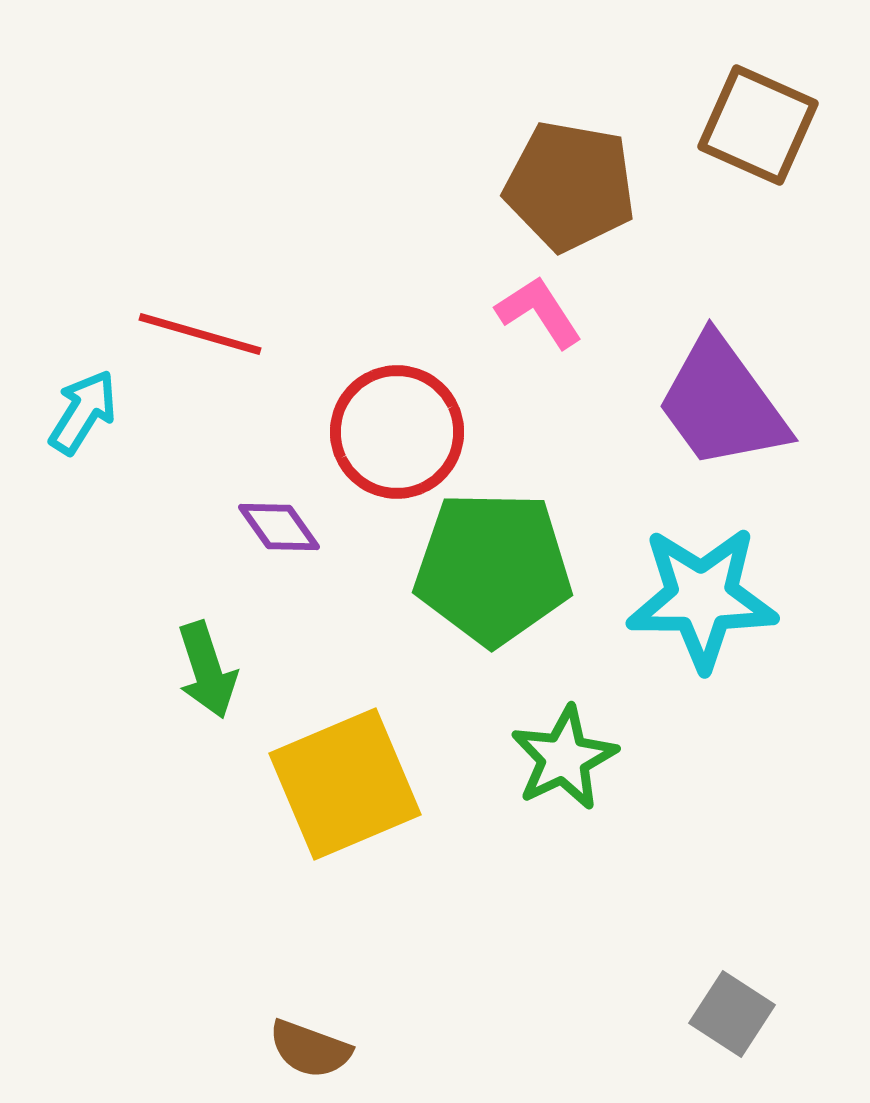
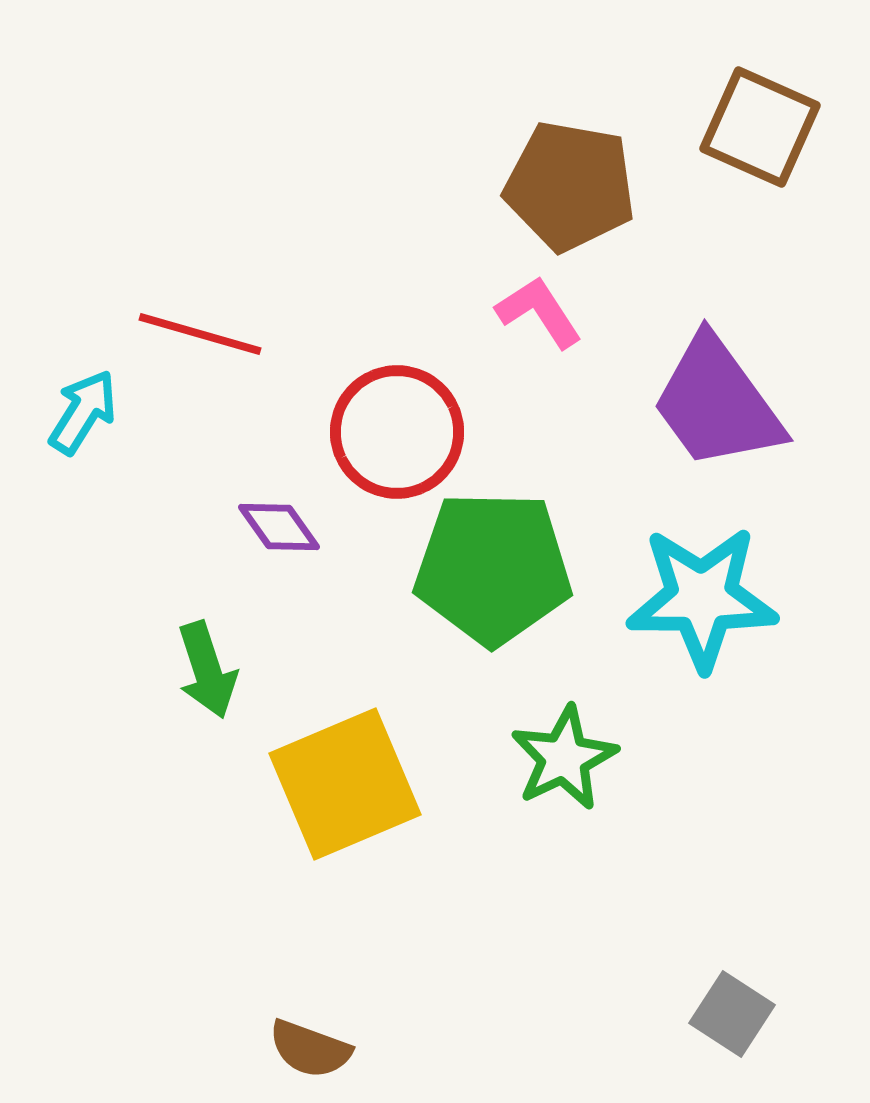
brown square: moved 2 px right, 2 px down
purple trapezoid: moved 5 px left
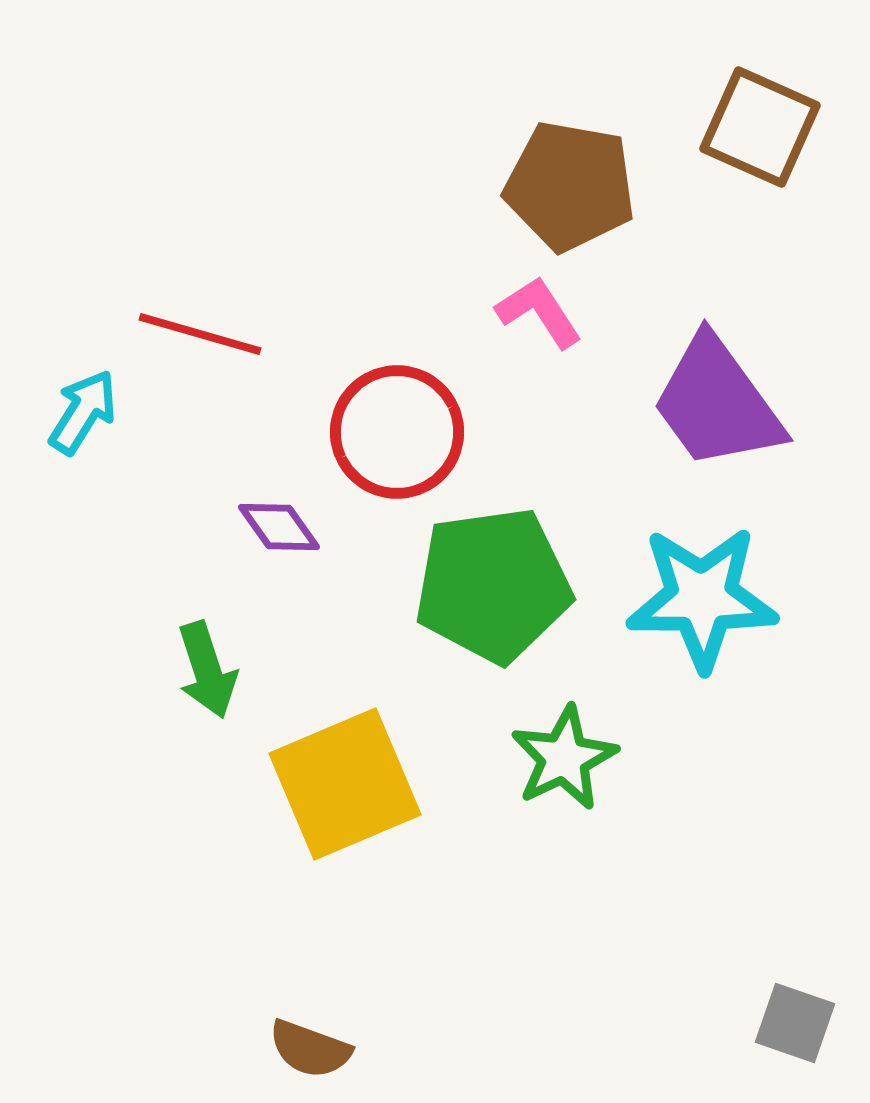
green pentagon: moved 17 px down; rotated 9 degrees counterclockwise
gray square: moved 63 px right, 9 px down; rotated 14 degrees counterclockwise
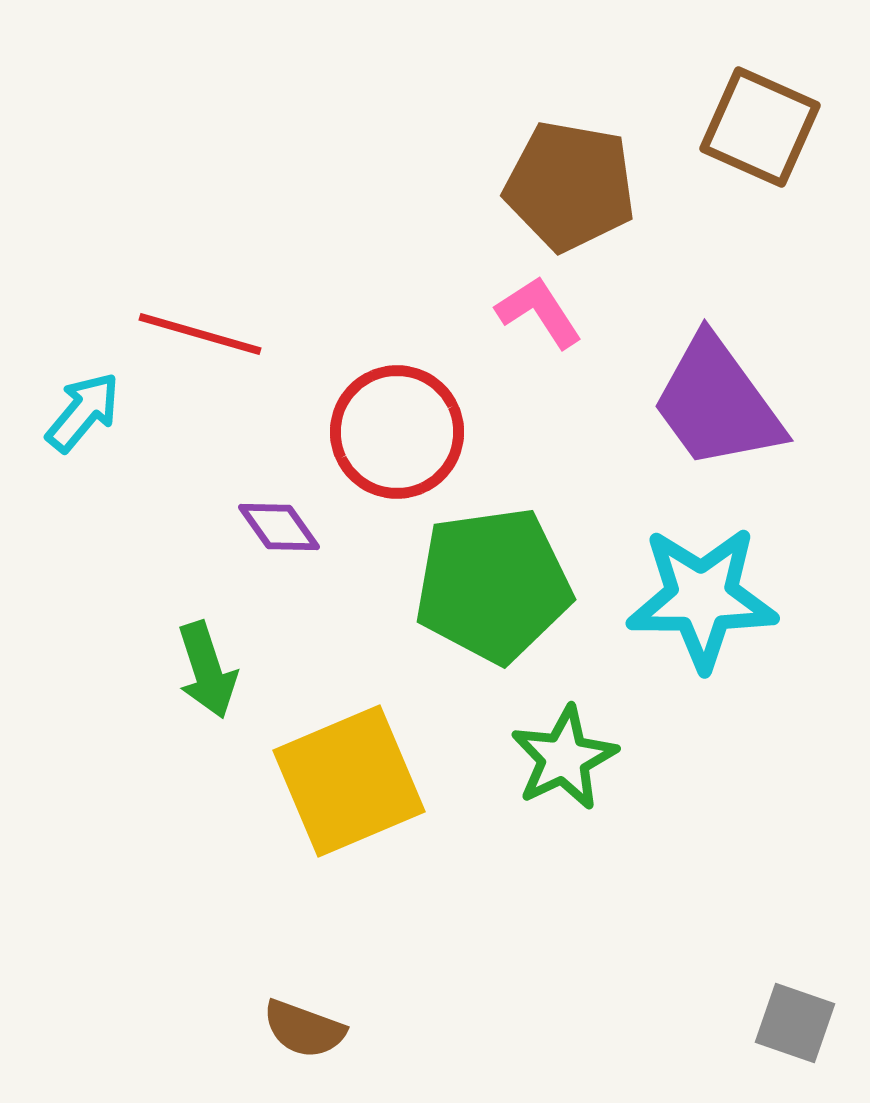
cyan arrow: rotated 8 degrees clockwise
yellow square: moved 4 px right, 3 px up
brown semicircle: moved 6 px left, 20 px up
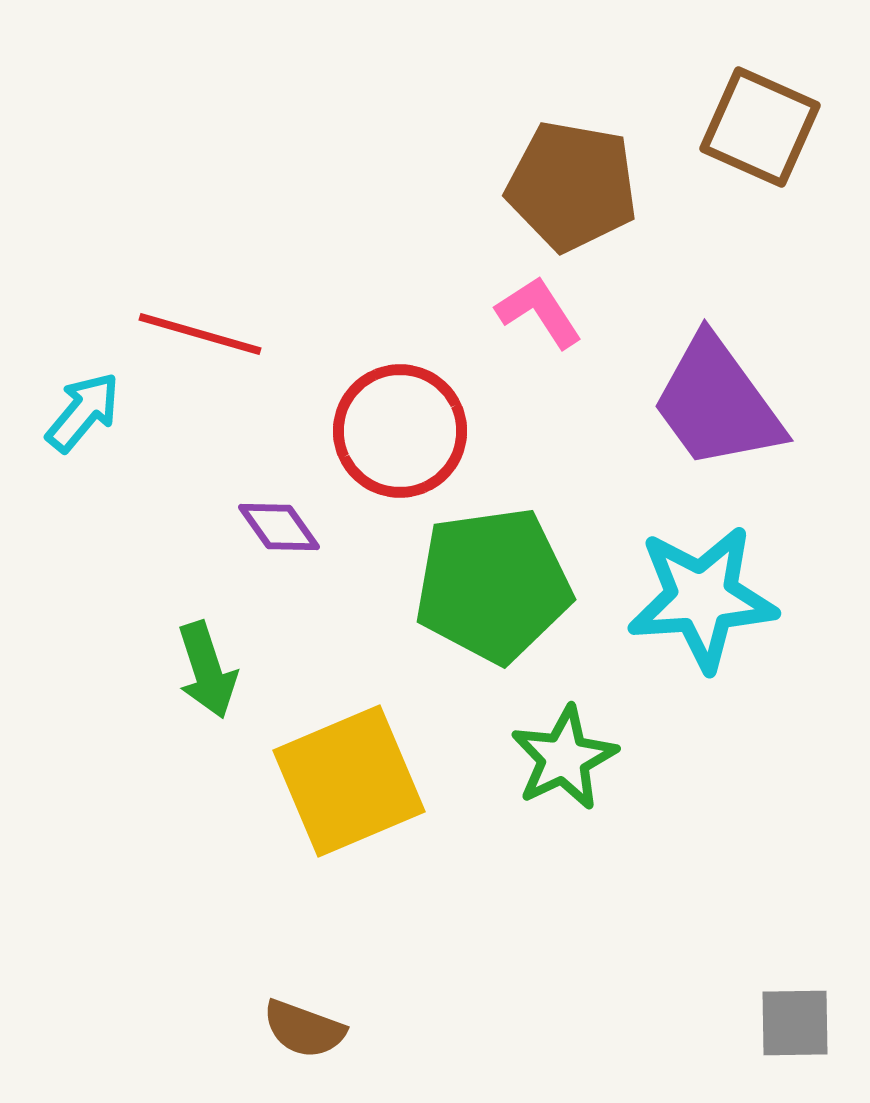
brown pentagon: moved 2 px right
red circle: moved 3 px right, 1 px up
cyan star: rotated 4 degrees counterclockwise
gray square: rotated 20 degrees counterclockwise
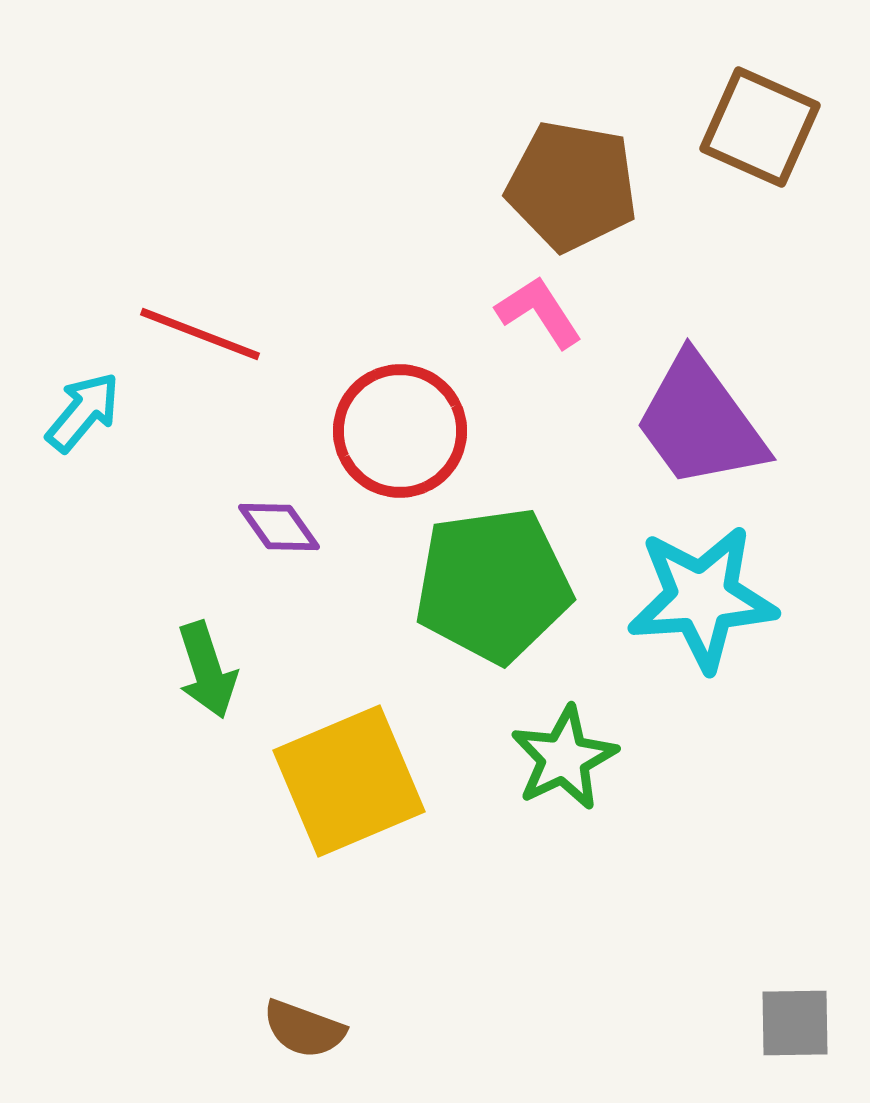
red line: rotated 5 degrees clockwise
purple trapezoid: moved 17 px left, 19 px down
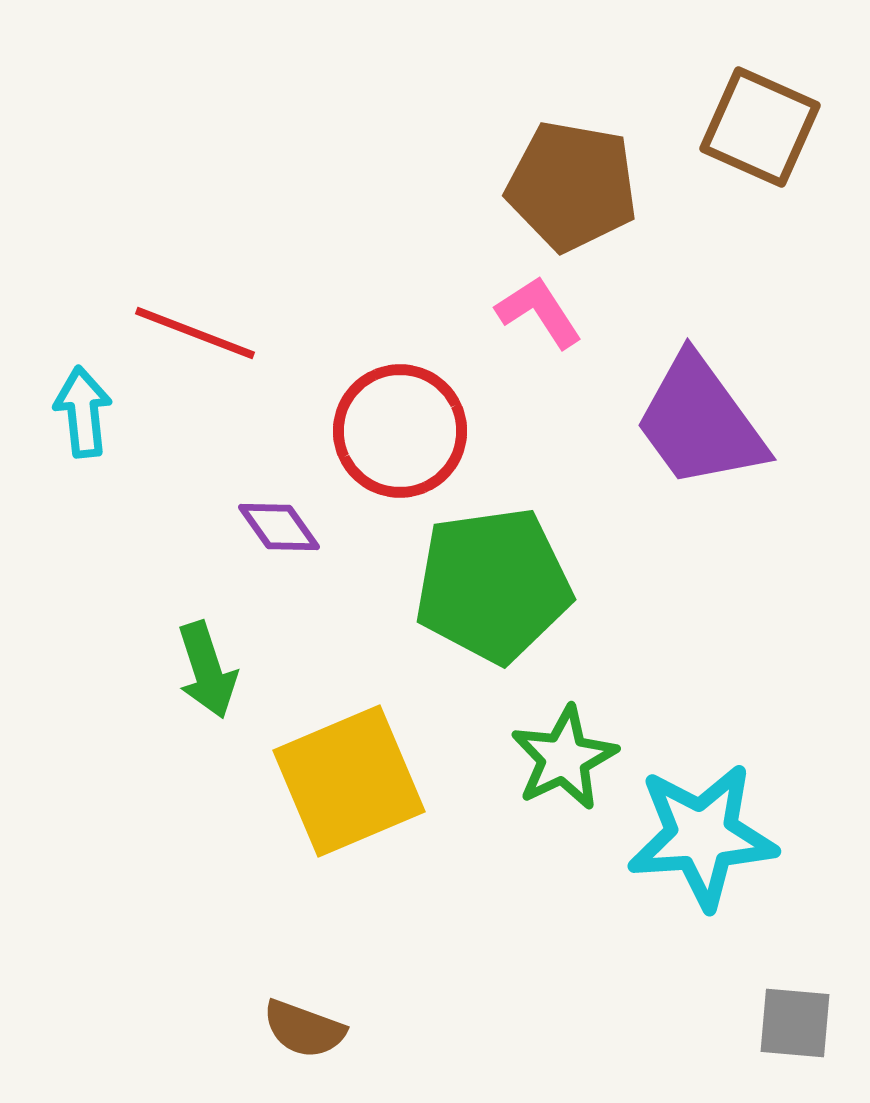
red line: moved 5 px left, 1 px up
cyan arrow: rotated 46 degrees counterclockwise
cyan star: moved 238 px down
gray square: rotated 6 degrees clockwise
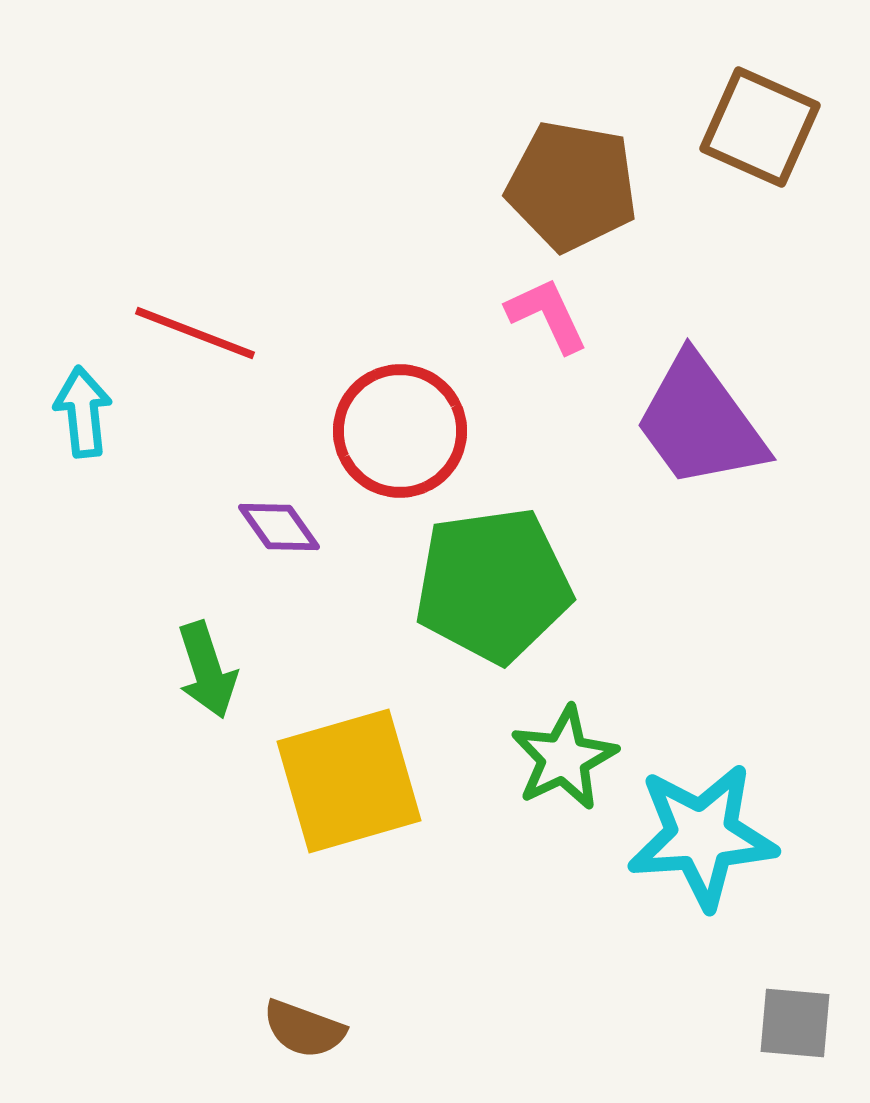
pink L-shape: moved 8 px right, 3 px down; rotated 8 degrees clockwise
yellow square: rotated 7 degrees clockwise
